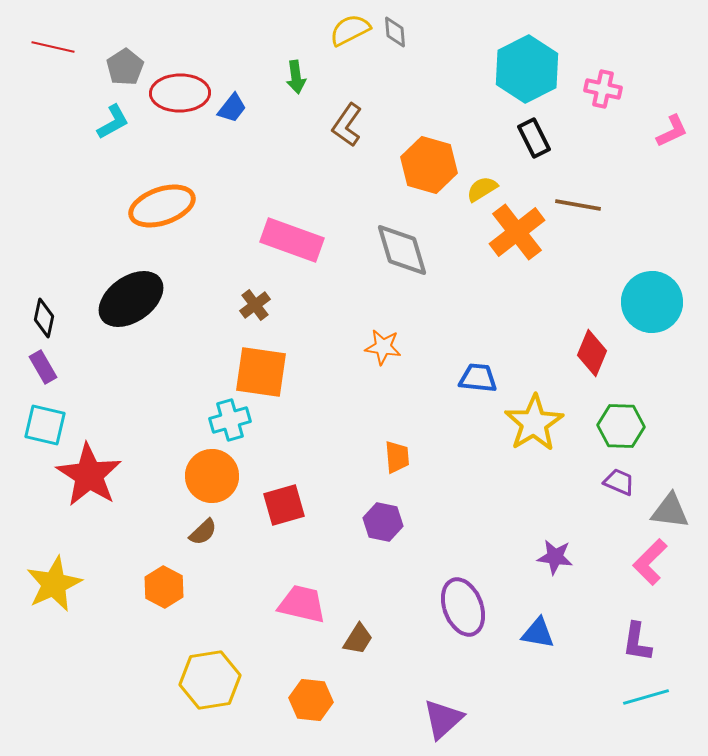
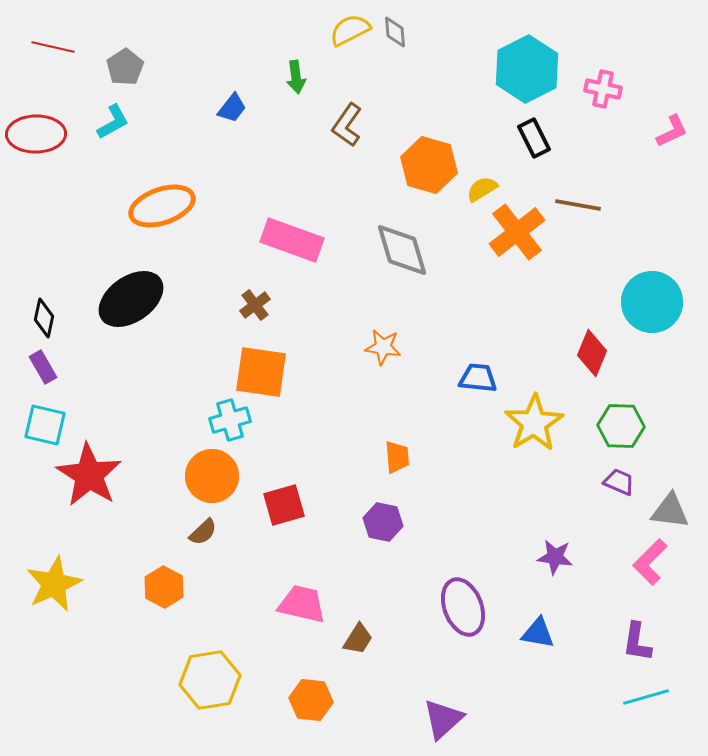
red ellipse at (180, 93): moved 144 px left, 41 px down
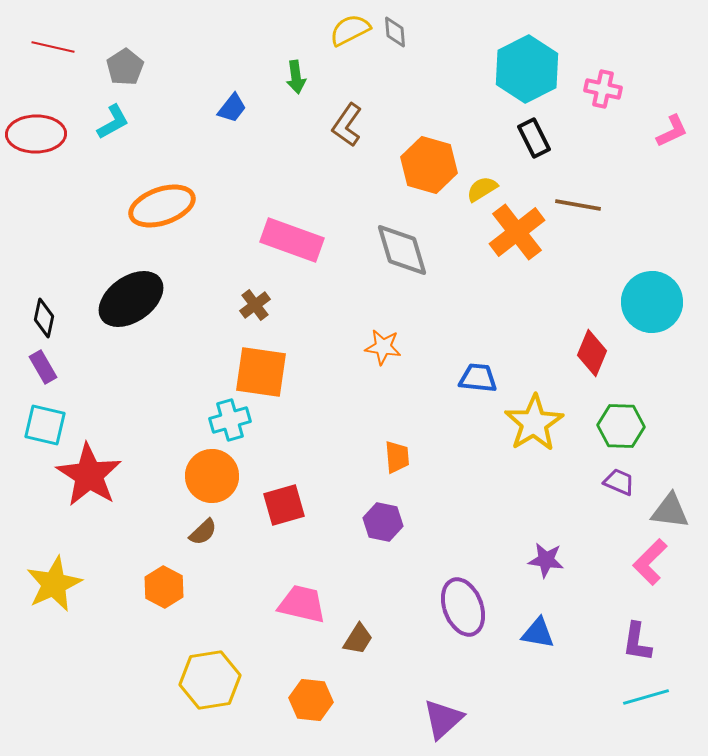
purple star at (555, 557): moved 9 px left, 3 px down
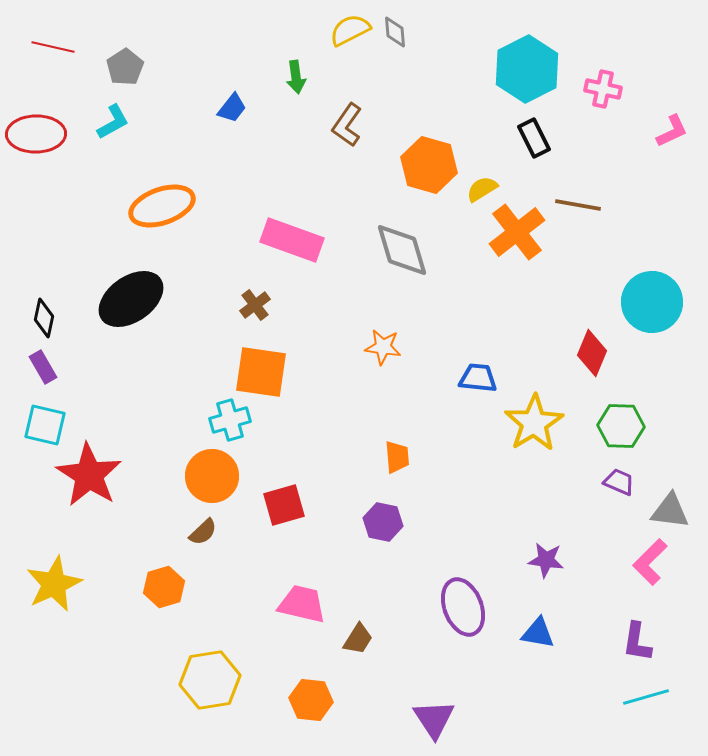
orange hexagon at (164, 587): rotated 15 degrees clockwise
purple triangle at (443, 719): moved 9 px left; rotated 21 degrees counterclockwise
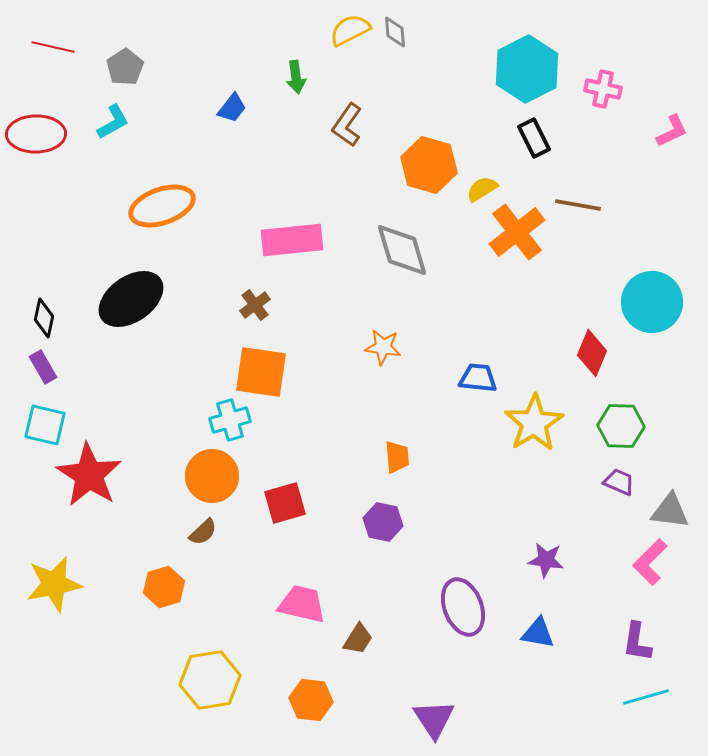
pink rectangle at (292, 240): rotated 26 degrees counterclockwise
red square at (284, 505): moved 1 px right, 2 px up
yellow star at (54, 584): rotated 14 degrees clockwise
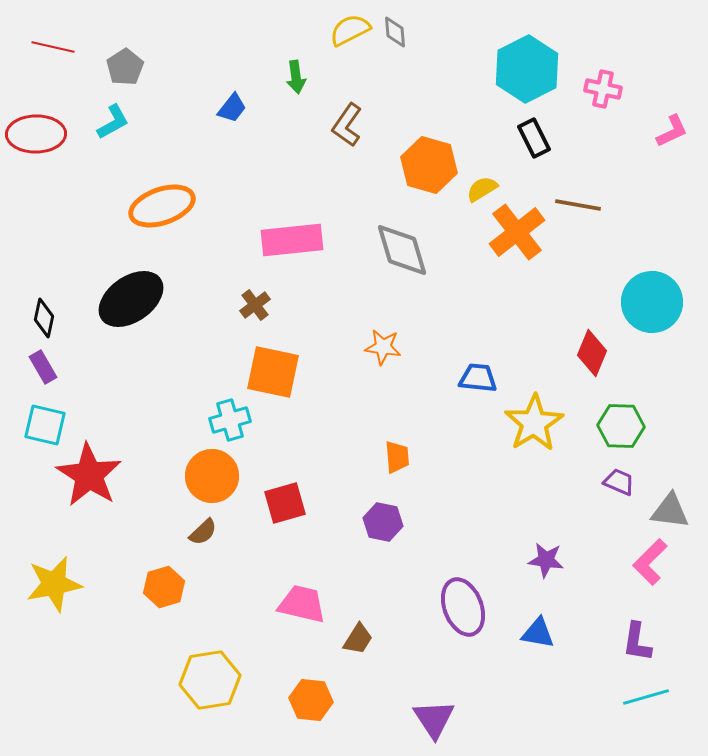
orange square at (261, 372): moved 12 px right; rotated 4 degrees clockwise
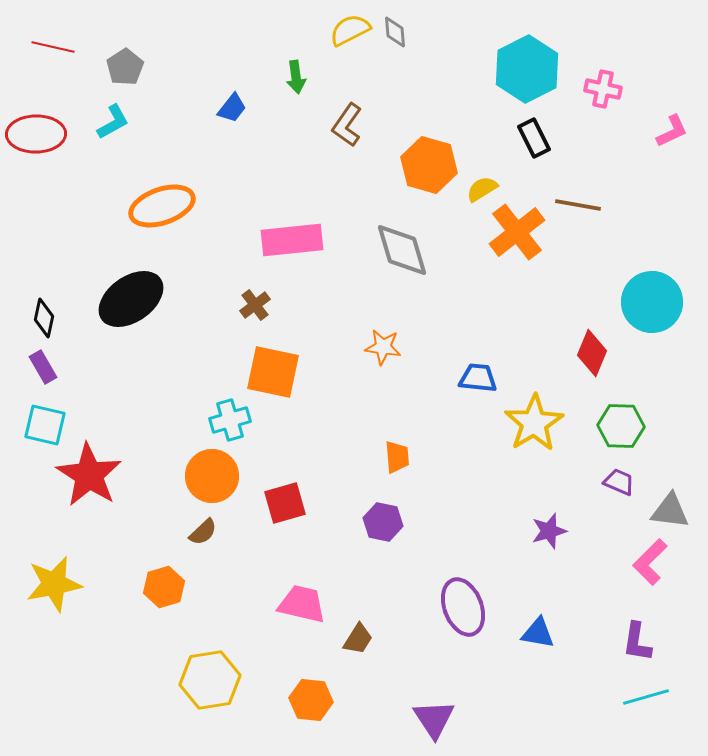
purple star at (546, 560): moved 3 px right, 29 px up; rotated 24 degrees counterclockwise
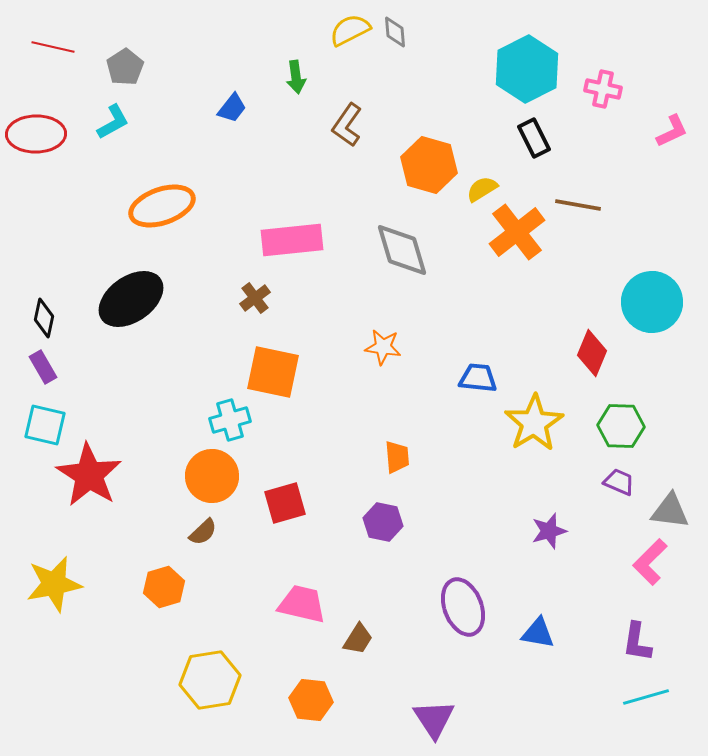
brown cross at (255, 305): moved 7 px up
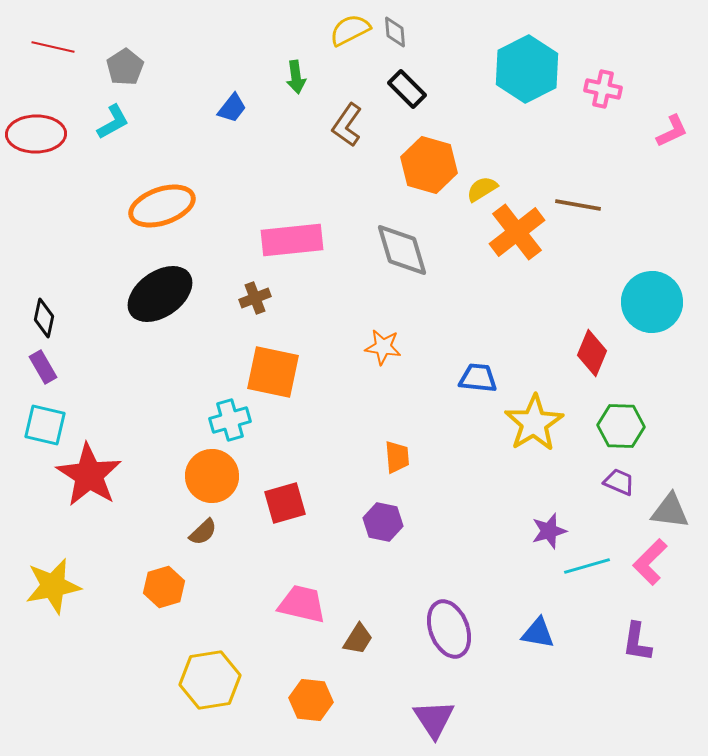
black rectangle at (534, 138): moved 127 px left, 49 px up; rotated 18 degrees counterclockwise
brown cross at (255, 298): rotated 16 degrees clockwise
black ellipse at (131, 299): moved 29 px right, 5 px up
yellow star at (54, 584): moved 1 px left, 2 px down
purple ellipse at (463, 607): moved 14 px left, 22 px down
cyan line at (646, 697): moved 59 px left, 131 px up
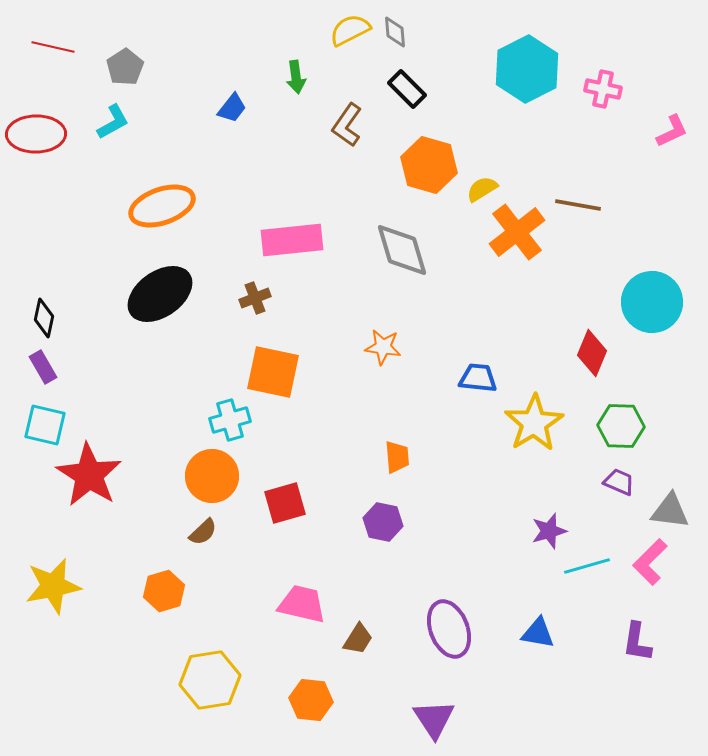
orange hexagon at (164, 587): moved 4 px down
